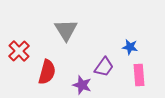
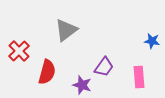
gray triangle: rotated 25 degrees clockwise
blue star: moved 22 px right, 6 px up
pink rectangle: moved 2 px down
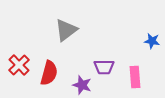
red cross: moved 14 px down
purple trapezoid: rotated 55 degrees clockwise
red semicircle: moved 2 px right, 1 px down
pink rectangle: moved 4 px left
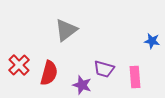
purple trapezoid: moved 2 px down; rotated 15 degrees clockwise
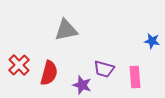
gray triangle: rotated 25 degrees clockwise
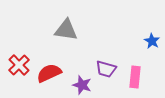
gray triangle: rotated 20 degrees clockwise
blue star: rotated 21 degrees clockwise
purple trapezoid: moved 2 px right
red semicircle: rotated 130 degrees counterclockwise
pink rectangle: rotated 10 degrees clockwise
